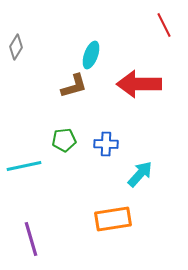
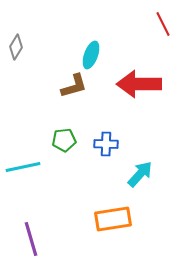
red line: moved 1 px left, 1 px up
cyan line: moved 1 px left, 1 px down
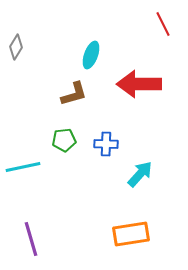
brown L-shape: moved 8 px down
orange rectangle: moved 18 px right, 15 px down
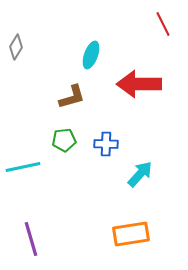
brown L-shape: moved 2 px left, 3 px down
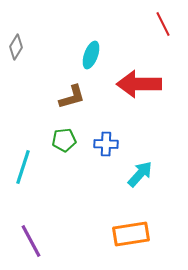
cyan line: rotated 60 degrees counterclockwise
purple line: moved 2 px down; rotated 12 degrees counterclockwise
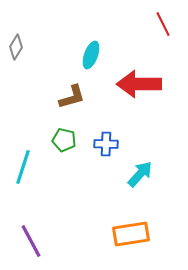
green pentagon: rotated 20 degrees clockwise
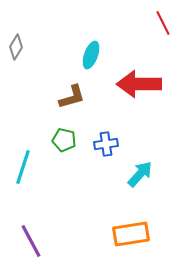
red line: moved 1 px up
blue cross: rotated 10 degrees counterclockwise
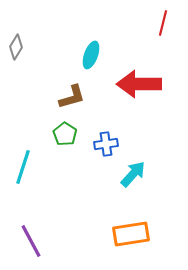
red line: rotated 40 degrees clockwise
green pentagon: moved 1 px right, 6 px up; rotated 20 degrees clockwise
cyan arrow: moved 7 px left
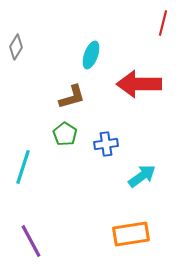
cyan arrow: moved 9 px right, 2 px down; rotated 12 degrees clockwise
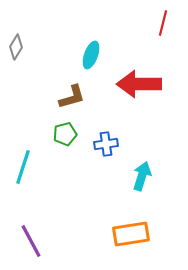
green pentagon: rotated 25 degrees clockwise
cyan arrow: rotated 36 degrees counterclockwise
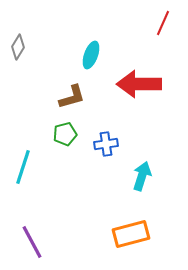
red line: rotated 10 degrees clockwise
gray diamond: moved 2 px right
orange rectangle: rotated 6 degrees counterclockwise
purple line: moved 1 px right, 1 px down
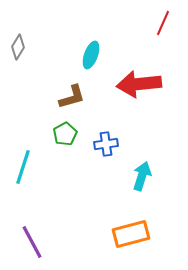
red arrow: rotated 6 degrees counterclockwise
green pentagon: rotated 15 degrees counterclockwise
